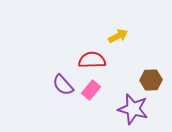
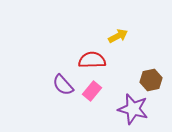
brown hexagon: rotated 10 degrees counterclockwise
pink rectangle: moved 1 px right, 1 px down
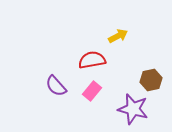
red semicircle: rotated 8 degrees counterclockwise
purple semicircle: moved 7 px left, 1 px down
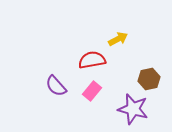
yellow arrow: moved 3 px down
brown hexagon: moved 2 px left, 1 px up
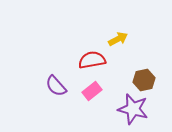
brown hexagon: moved 5 px left, 1 px down
pink rectangle: rotated 12 degrees clockwise
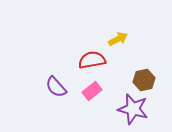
purple semicircle: moved 1 px down
